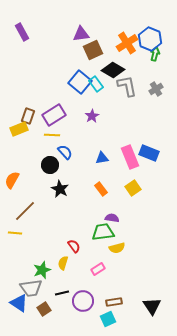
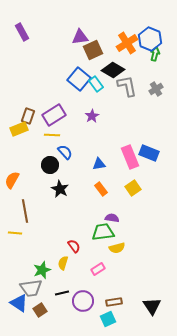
purple triangle at (81, 34): moved 1 px left, 3 px down
blue square at (80, 82): moved 1 px left, 3 px up
blue triangle at (102, 158): moved 3 px left, 6 px down
brown line at (25, 211): rotated 55 degrees counterclockwise
brown square at (44, 309): moved 4 px left, 1 px down
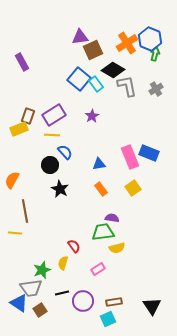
purple rectangle at (22, 32): moved 30 px down
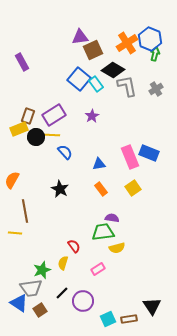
black circle at (50, 165): moved 14 px left, 28 px up
black line at (62, 293): rotated 32 degrees counterclockwise
brown rectangle at (114, 302): moved 15 px right, 17 px down
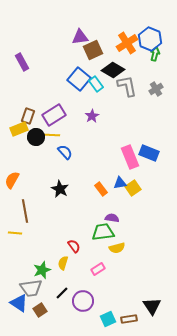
blue triangle at (99, 164): moved 21 px right, 19 px down
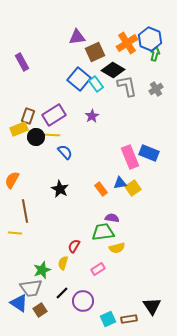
purple triangle at (80, 37): moved 3 px left
brown square at (93, 50): moved 2 px right, 2 px down
red semicircle at (74, 246): rotated 112 degrees counterclockwise
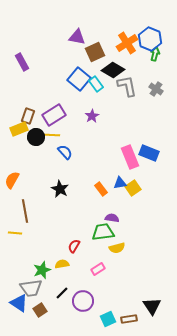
purple triangle at (77, 37): rotated 18 degrees clockwise
gray cross at (156, 89): rotated 24 degrees counterclockwise
yellow semicircle at (63, 263): moved 1 px left, 1 px down; rotated 64 degrees clockwise
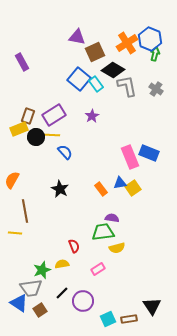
red semicircle at (74, 246): rotated 128 degrees clockwise
